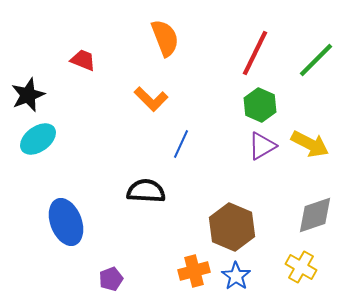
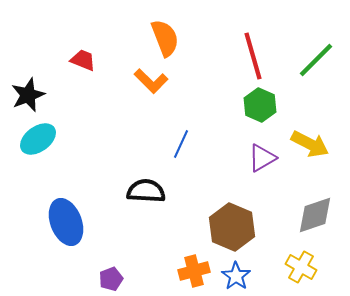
red line: moved 2 px left, 3 px down; rotated 42 degrees counterclockwise
orange L-shape: moved 18 px up
purple triangle: moved 12 px down
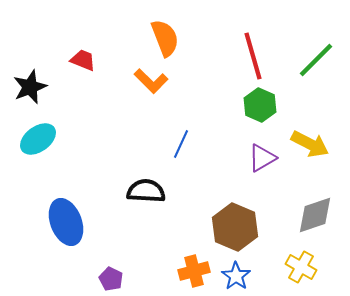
black star: moved 2 px right, 8 px up
brown hexagon: moved 3 px right
purple pentagon: rotated 25 degrees counterclockwise
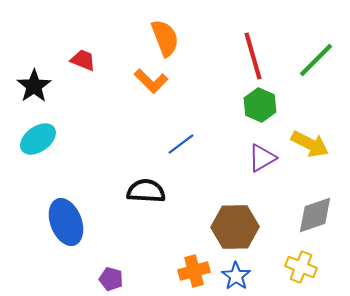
black star: moved 4 px right, 1 px up; rotated 12 degrees counterclockwise
blue line: rotated 28 degrees clockwise
brown hexagon: rotated 24 degrees counterclockwise
yellow cross: rotated 8 degrees counterclockwise
purple pentagon: rotated 10 degrees counterclockwise
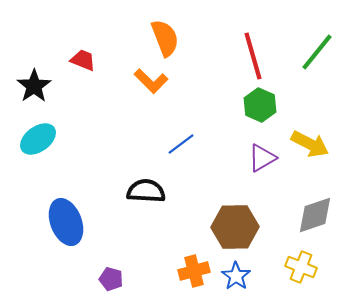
green line: moved 1 px right, 8 px up; rotated 6 degrees counterclockwise
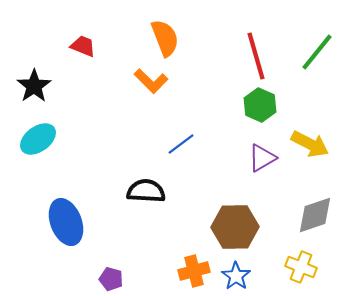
red line: moved 3 px right
red trapezoid: moved 14 px up
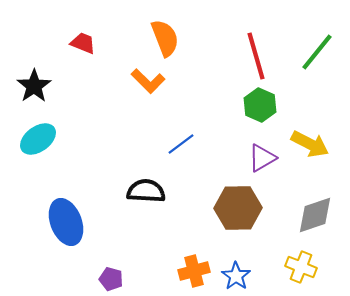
red trapezoid: moved 3 px up
orange L-shape: moved 3 px left
brown hexagon: moved 3 px right, 19 px up
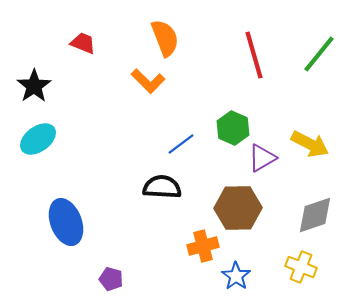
green line: moved 2 px right, 2 px down
red line: moved 2 px left, 1 px up
green hexagon: moved 27 px left, 23 px down
black semicircle: moved 16 px right, 4 px up
orange cross: moved 9 px right, 25 px up
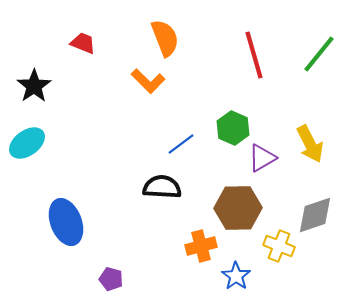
cyan ellipse: moved 11 px left, 4 px down
yellow arrow: rotated 36 degrees clockwise
orange cross: moved 2 px left
yellow cross: moved 22 px left, 21 px up
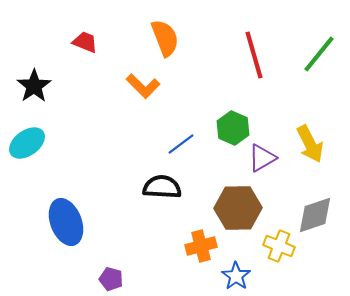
red trapezoid: moved 2 px right, 1 px up
orange L-shape: moved 5 px left, 5 px down
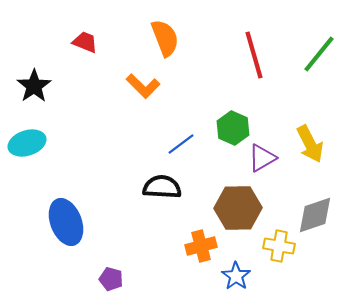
cyan ellipse: rotated 18 degrees clockwise
yellow cross: rotated 12 degrees counterclockwise
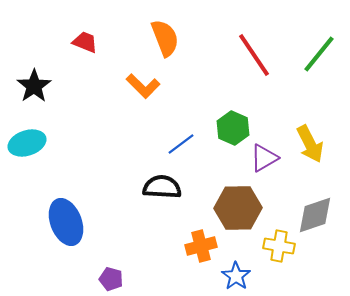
red line: rotated 18 degrees counterclockwise
purple triangle: moved 2 px right
